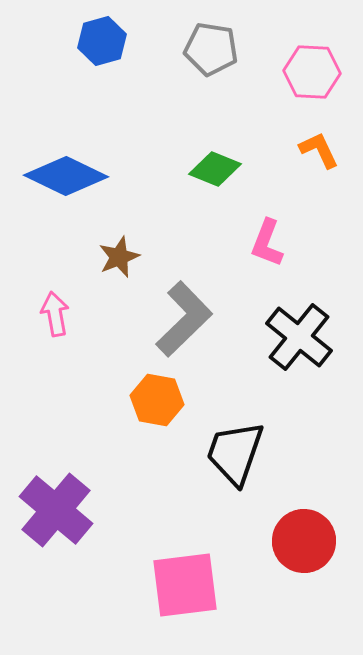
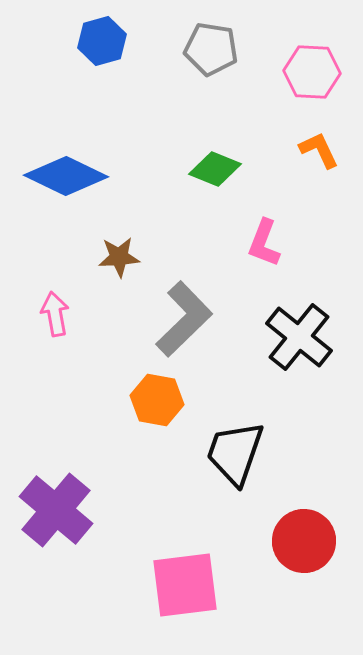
pink L-shape: moved 3 px left
brown star: rotated 18 degrees clockwise
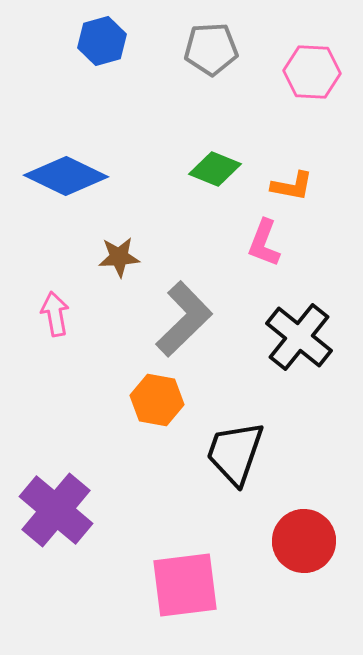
gray pentagon: rotated 12 degrees counterclockwise
orange L-shape: moved 27 px left, 36 px down; rotated 126 degrees clockwise
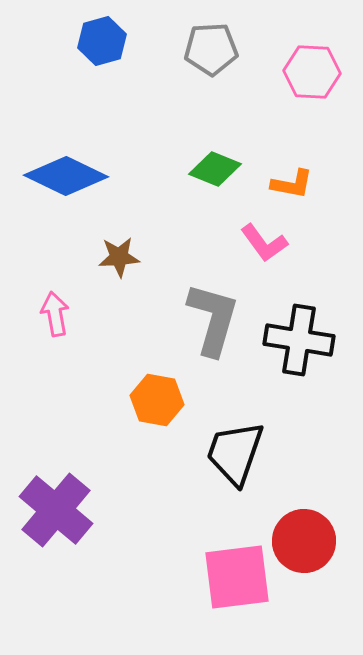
orange L-shape: moved 2 px up
pink L-shape: rotated 57 degrees counterclockwise
gray L-shape: moved 29 px right; rotated 30 degrees counterclockwise
black cross: moved 3 px down; rotated 30 degrees counterclockwise
pink square: moved 52 px right, 8 px up
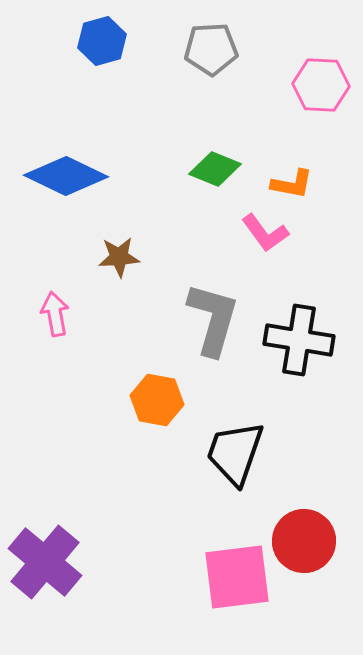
pink hexagon: moved 9 px right, 13 px down
pink L-shape: moved 1 px right, 10 px up
purple cross: moved 11 px left, 52 px down
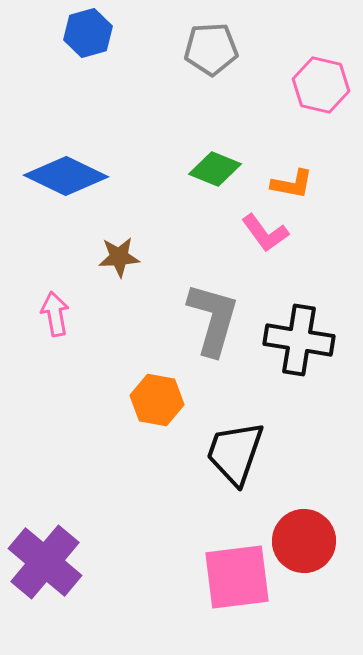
blue hexagon: moved 14 px left, 8 px up
pink hexagon: rotated 10 degrees clockwise
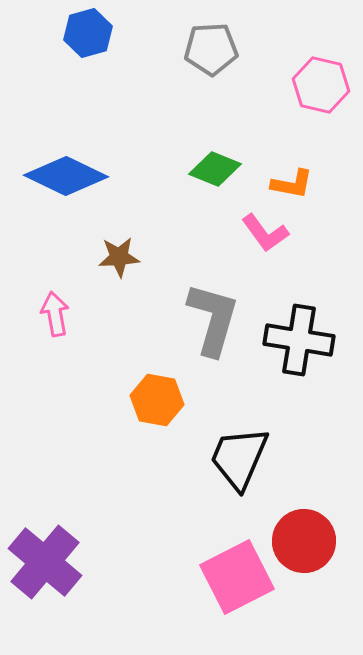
black trapezoid: moved 4 px right, 5 px down; rotated 4 degrees clockwise
pink square: rotated 20 degrees counterclockwise
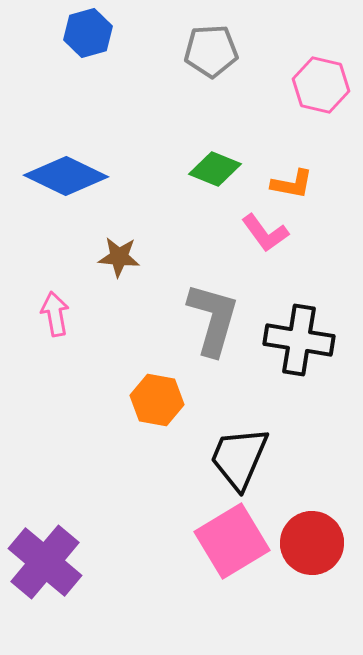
gray pentagon: moved 2 px down
brown star: rotated 9 degrees clockwise
red circle: moved 8 px right, 2 px down
pink square: moved 5 px left, 36 px up; rotated 4 degrees counterclockwise
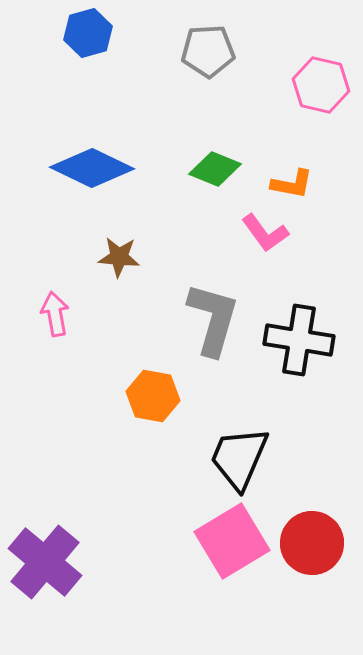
gray pentagon: moved 3 px left
blue diamond: moved 26 px right, 8 px up
orange hexagon: moved 4 px left, 4 px up
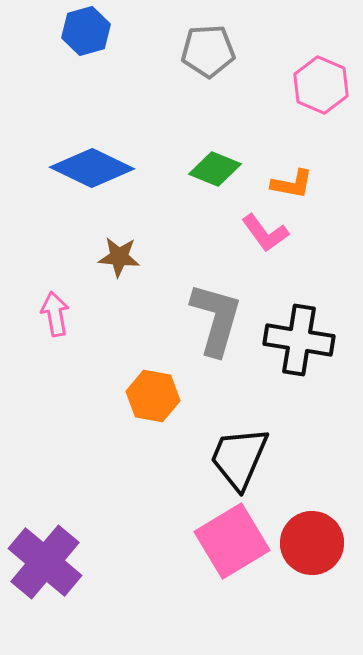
blue hexagon: moved 2 px left, 2 px up
pink hexagon: rotated 10 degrees clockwise
gray L-shape: moved 3 px right
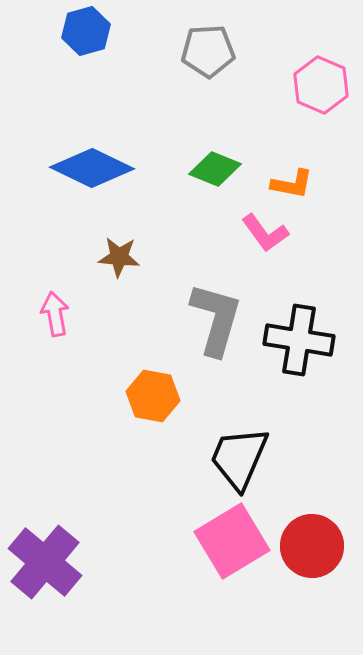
red circle: moved 3 px down
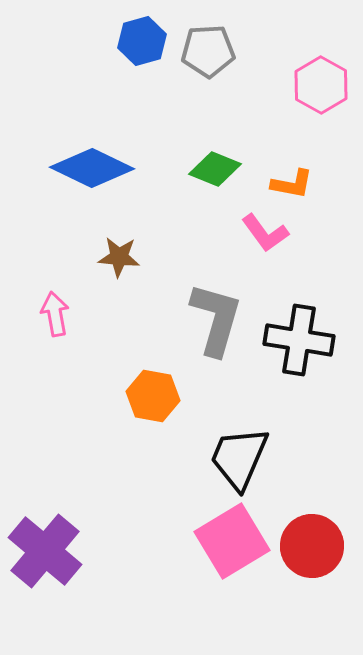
blue hexagon: moved 56 px right, 10 px down
pink hexagon: rotated 6 degrees clockwise
purple cross: moved 11 px up
